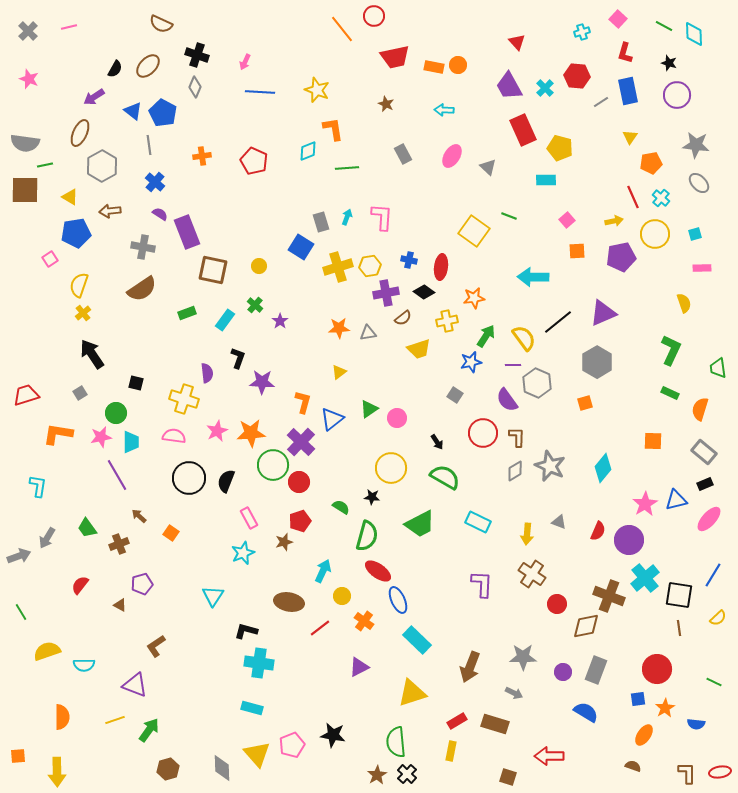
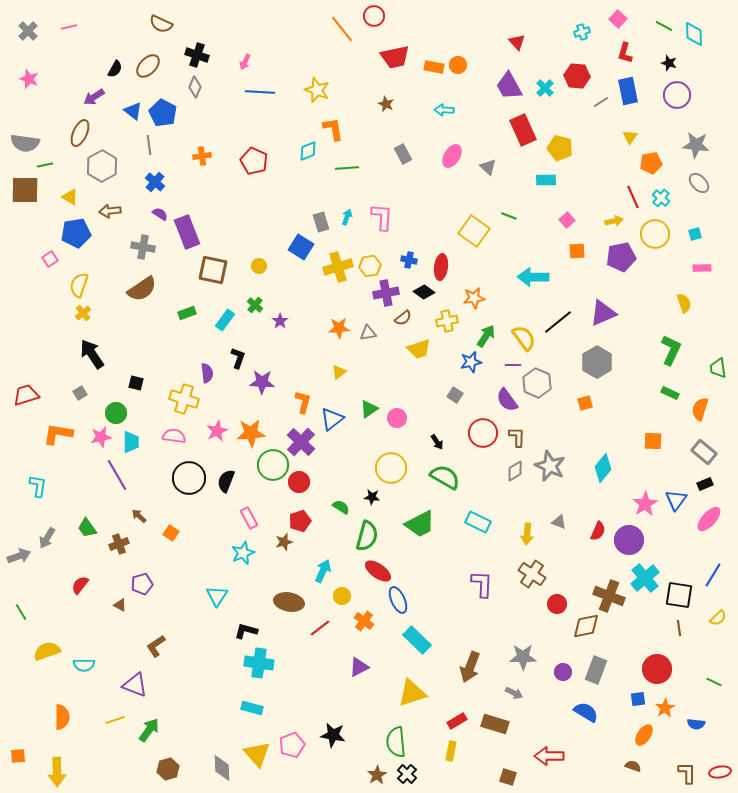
blue triangle at (676, 500): rotated 40 degrees counterclockwise
cyan triangle at (213, 596): moved 4 px right
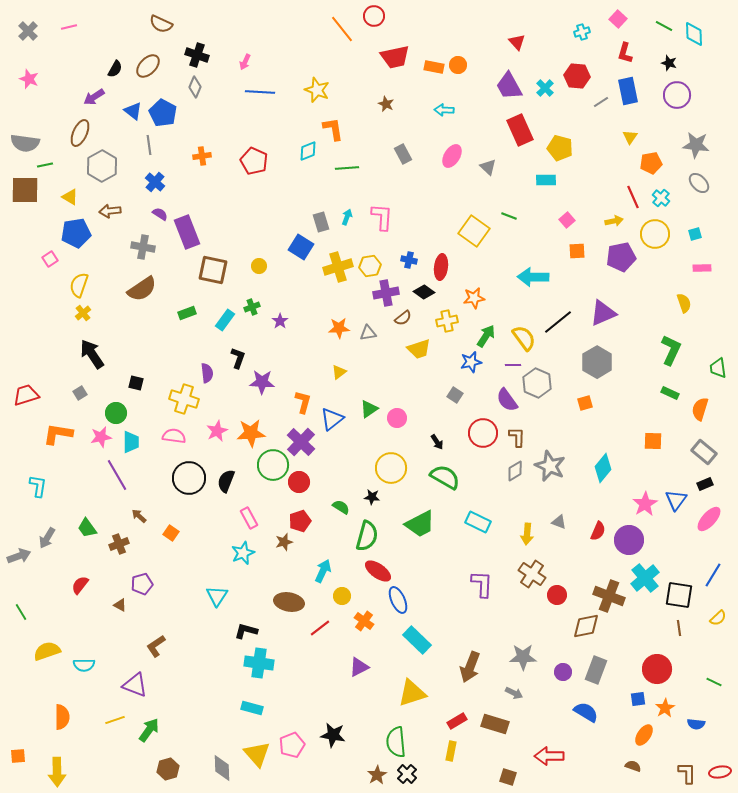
red rectangle at (523, 130): moved 3 px left
green cross at (255, 305): moved 3 px left, 2 px down; rotated 28 degrees clockwise
red circle at (557, 604): moved 9 px up
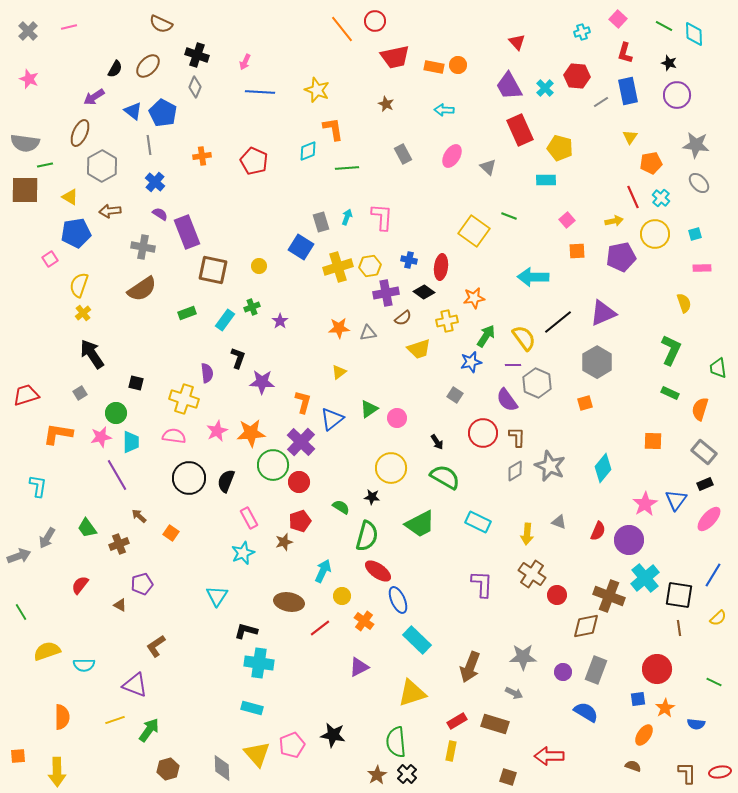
red circle at (374, 16): moved 1 px right, 5 px down
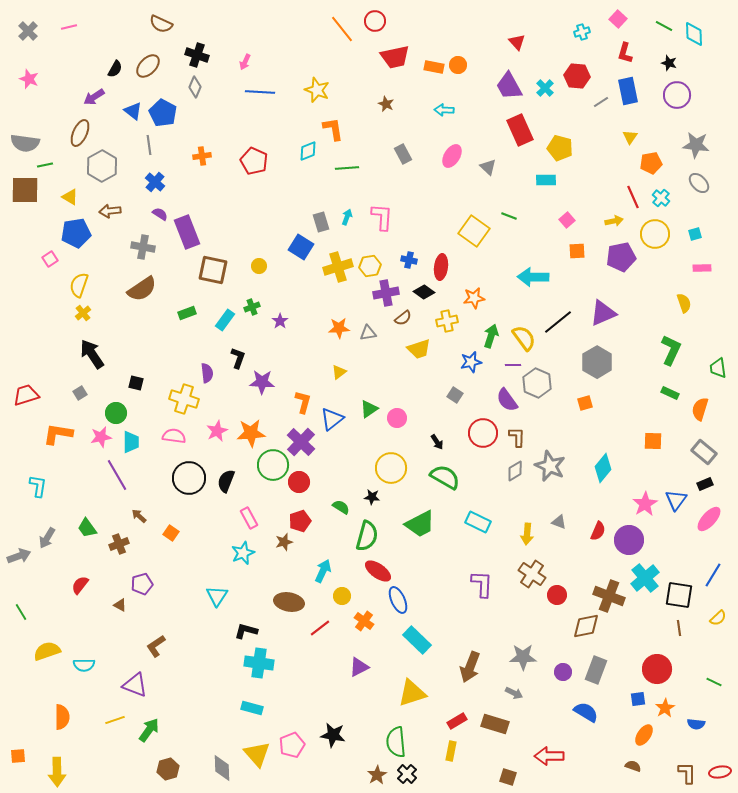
green arrow at (486, 336): moved 5 px right; rotated 15 degrees counterclockwise
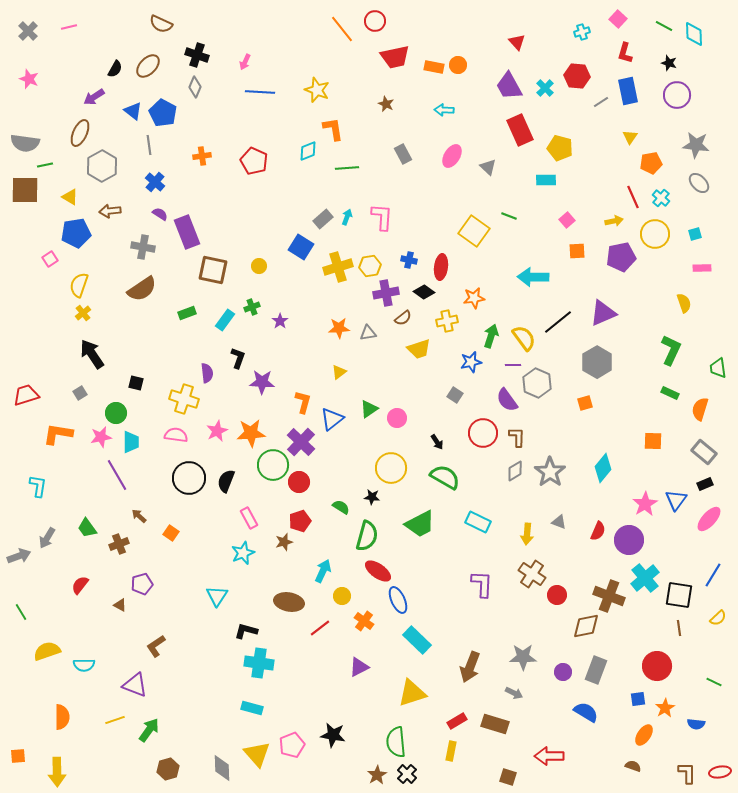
gray rectangle at (321, 222): moved 2 px right, 3 px up; rotated 66 degrees clockwise
pink semicircle at (174, 436): moved 2 px right, 1 px up
gray star at (550, 466): moved 6 px down; rotated 12 degrees clockwise
red circle at (657, 669): moved 3 px up
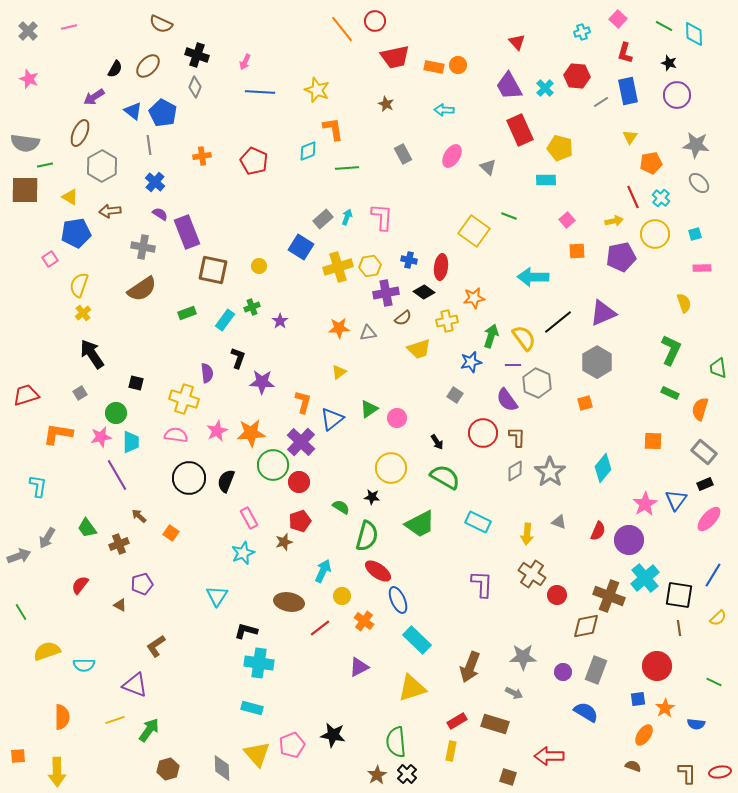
yellow triangle at (412, 693): moved 5 px up
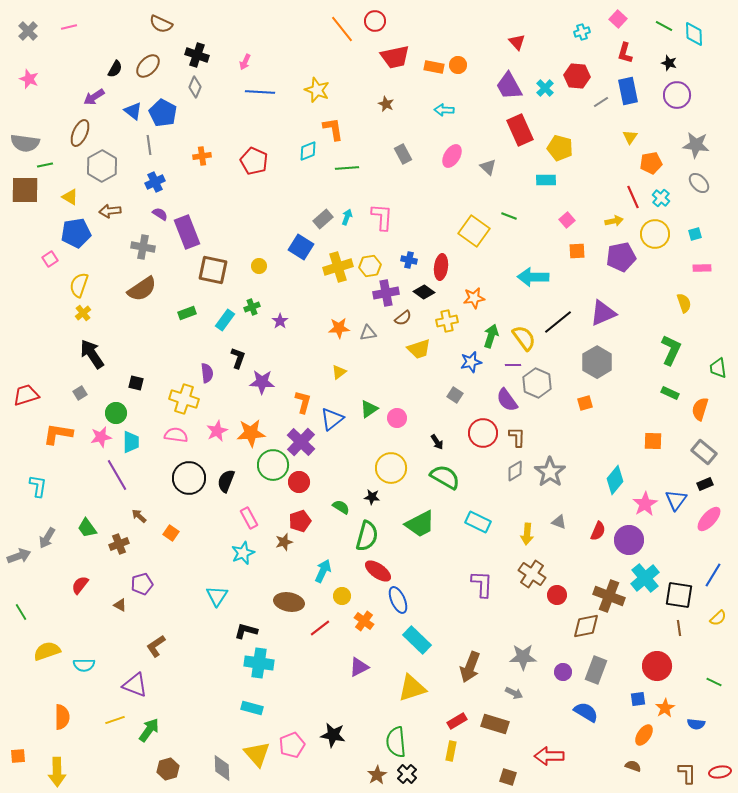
blue cross at (155, 182): rotated 24 degrees clockwise
cyan diamond at (603, 468): moved 12 px right, 12 px down
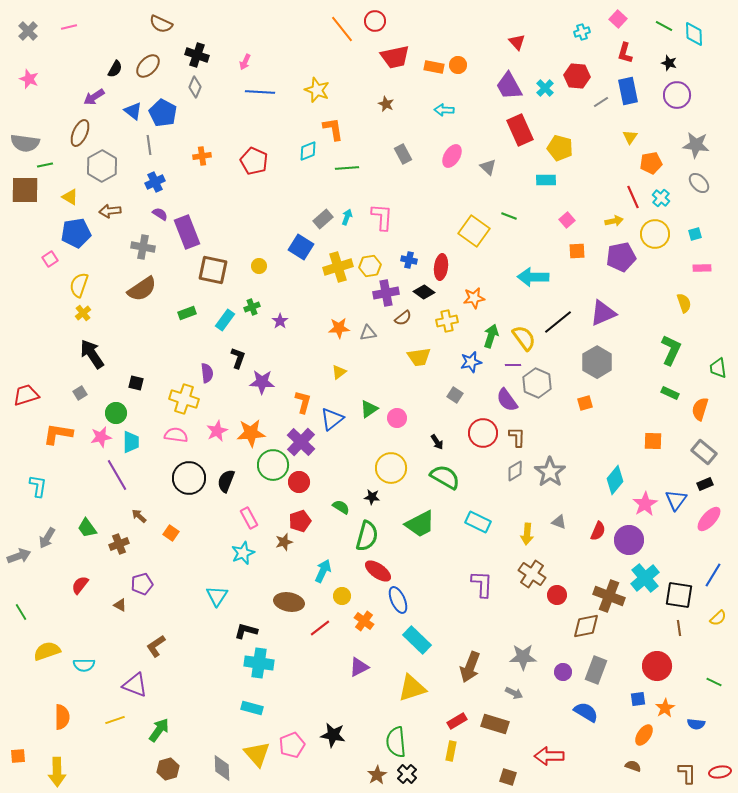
yellow trapezoid at (419, 349): moved 8 px down; rotated 10 degrees clockwise
green arrow at (149, 730): moved 10 px right
